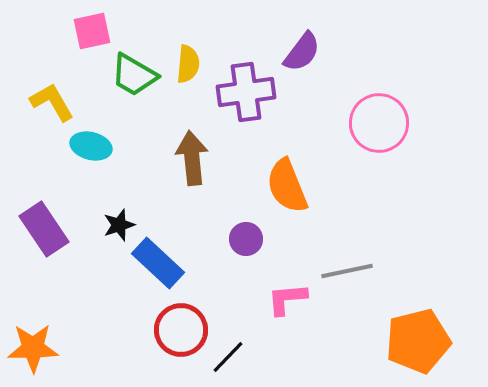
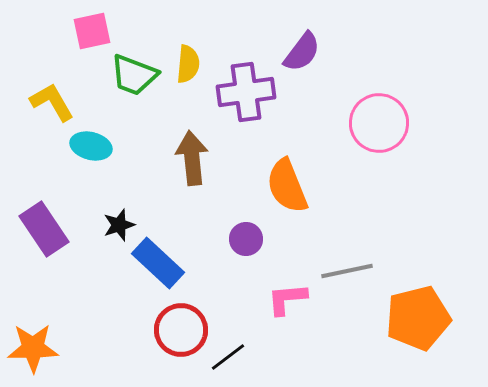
green trapezoid: rotated 9 degrees counterclockwise
orange pentagon: moved 23 px up
black line: rotated 9 degrees clockwise
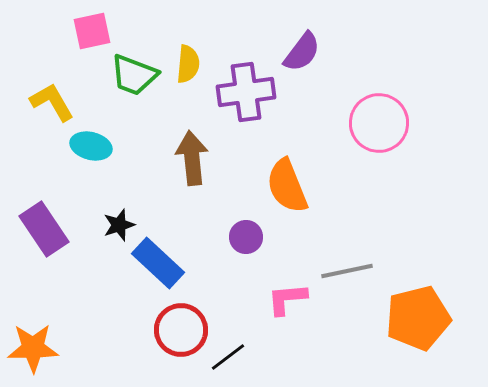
purple circle: moved 2 px up
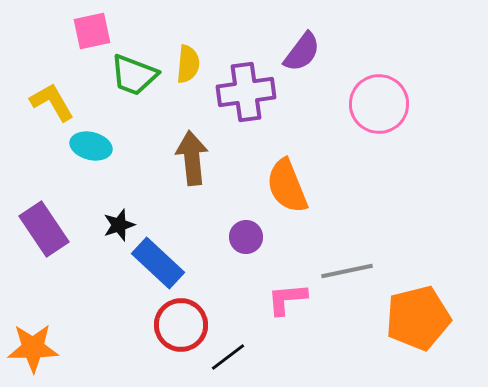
pink circle: moved 19 px up
red circle: moved 5 px up
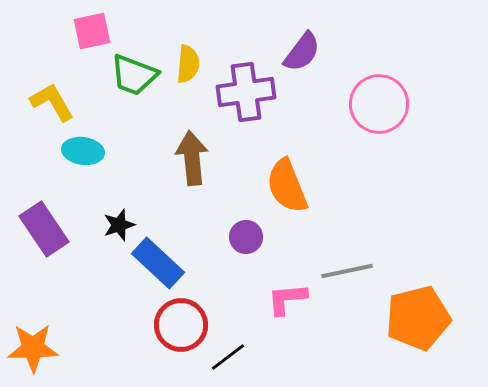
cyan ellipse: moved 8 px left, 5 px down; rotated 6 degrees counterclockwise
